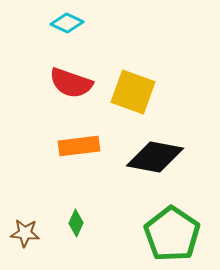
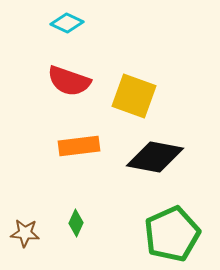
red semicircle: moved 2 px left, 2 px up
yellow square: moved 1 px right, 4 px down
green pentagon: rotated 14 degrees clockwise
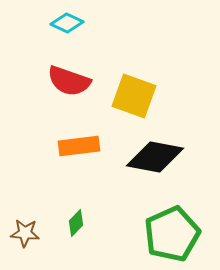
green diamond: rotated 20 degrees clockwise
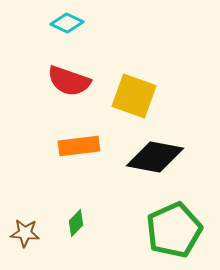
green pentagon: moved 2 px right, 4 px up
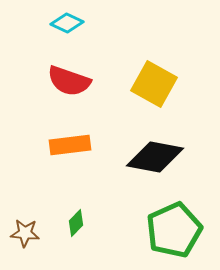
yellow square: moved 20 px right, 12 px up; rotated 9 degrees clockwise
orange rectangle: moved 9 px left, 1 px up
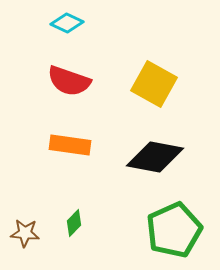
orange rectangle: rotated 15 degrees clockwise
green diamond: moved 2 px left
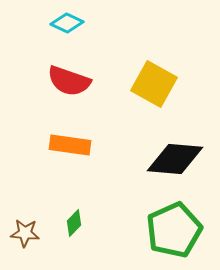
black diamond: moved 20 px right, 2 px down; rotated 6 degrees counterclockwise
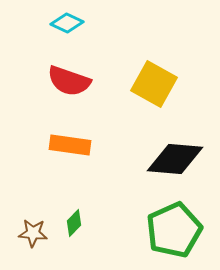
brown star: moved 8 px right
